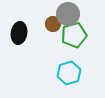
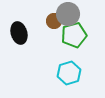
brown circle: moved 1 px right, 3 px up
black ellipse: rotated 25 degrees counterclockwise
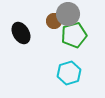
black ellipse: moved 2 px right; rotated 15 degrees counterclockwise
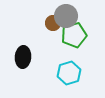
gray circle: moved 2 px left, 2 px down
brown circle: moved 1 px left, 2 px down
black ellipse: moved 2 px right, 24 px down; rotated 35 degrees clockwise
